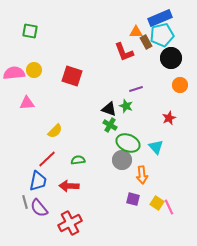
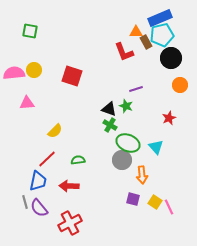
yellow square: moved 2 px left, 1 px up
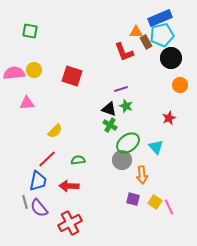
purple line: moved 15 px left
green ellipse: rotated 60 degrees counterclockwise
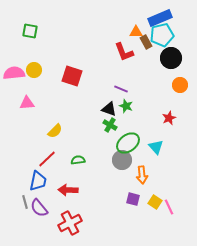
purple line: rotated 40 degrees clockwise
red arrow: moved 1 px left, 4 px down
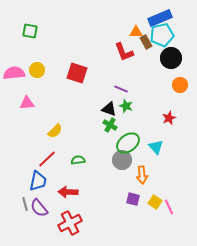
yellow circle: moved 3 px right
red square: moved 5 px right, 3 px up
red arrow: moved 2 px down
gray line: moved 2 px down
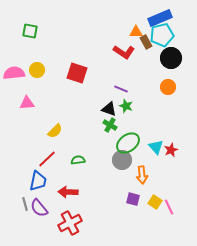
red L-shape: rotated 35 degrees counterclockwise
orange circle: moved 12 px left, 2 px down
red star: moved 2 px right, 32 px down
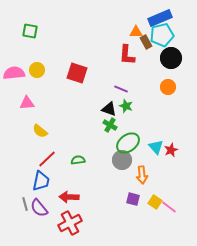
red L-shape: moved 3 px right, 3 px down; rotated 60 degrees clockwise
yellow semicircle: moved 15 px left; rotated 84 degrees clockwise
blue trapezoid: moved 3 px right
red arrow: moved 1 px right, 5 px down
pink line: rotated 28 degrees counterclockwise
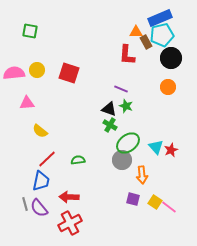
red square: moved 8 px left
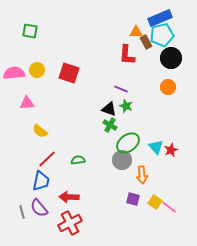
gray line: moved 3 px left, 8 px down
